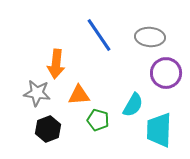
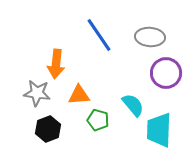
cyan semicircle: rotated 70 degrees counterclockwise
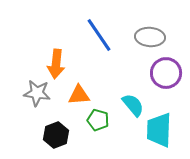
black hexagon: moved 8 px right, 6 px down
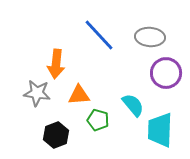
blue line: rotated 9 degrees counterclockwise
cyan trapezoid: moved 1 px right
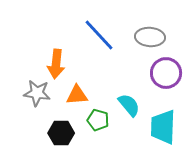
orange triangle: moved 2 px left
cyan semicircle: moved 4 px left
cyan trapezoid: moved 3 px right, 3 px up
black hexagon: moved 5 px right, 2 px up; rotated 20 degrees clockwise
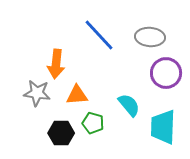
green pentagon: moved 5 px left, 3 px down
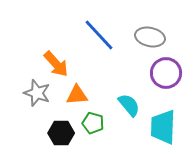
gray ellipse: rotated 8 degrees clockwise
orange arrow: rotated 48 degrees counterclockwise
gray star: rotated 12 degrees clockwise
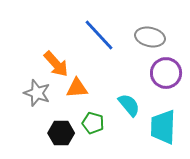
orange triangle: moved 7 px up
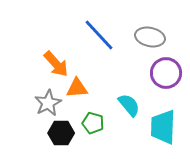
gray star: moved 11 px right, 10 px down; rotated 24 degrees clockwise
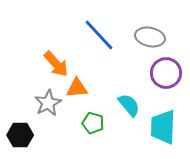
black hexagon: moved 41 px left, 2 px down
